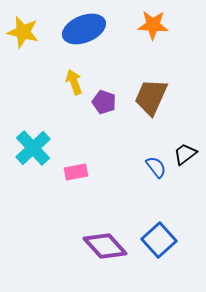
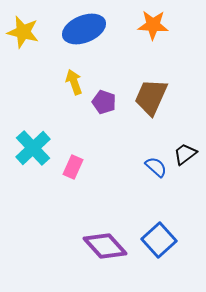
blue semicircle: rotated 10 degrees counterclockwise
pink rectangle: moved 3 px left, 5 px up; rotated 55 degrees counterclockwise
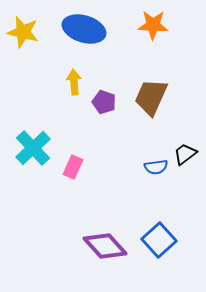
blue ellipse: rotated 39 degrees clockwise
yellow arrow: rotated 15 degrees clockwise
blue semicircle: rotated 130 degrees clockwise
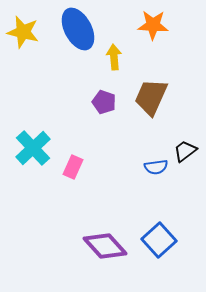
blue ellipse: moved 6 px left; rotated 45 degrees clockwise
yellow arrow: moved 40 px right, 25 px up
black trapezoid: moved 3 px up
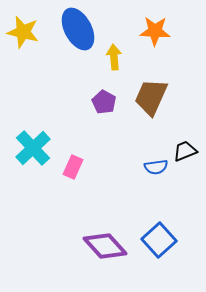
orange star: moved 2 px right, 6 px down
purple pentagon: rotated 10 degrees clockwise
black trapezoid: rotated 15 degrees clockwise
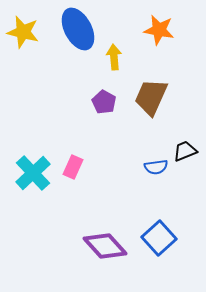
orange star: moved 4 px right, 1 px up; rotated 8 degrees clockwise
cyan cross: moved 25 px down
blue square: moved 2 px up
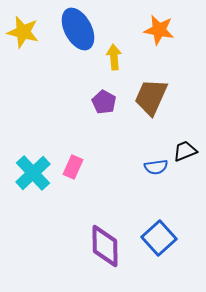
purple diamond: rotated 42 degrees clockwise
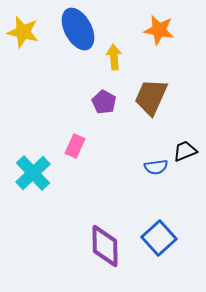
pink rectangle: moved 2 px right, 21 px up
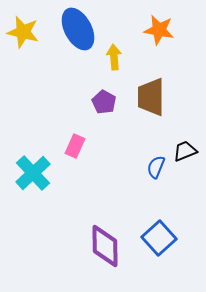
brown trapezoid: rotated 24 degrees counterclockwise
blue semicircle: rotated 120 degrees clockwise
